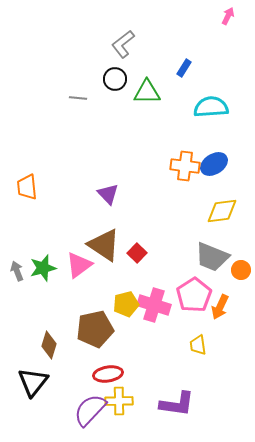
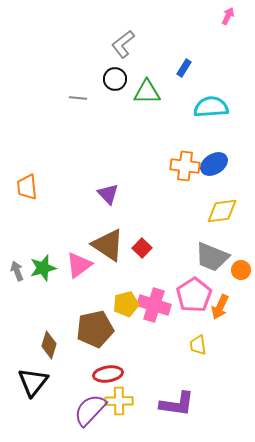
brown triangle: moved 4 px right
red square: moved 5 px right, 5 px up
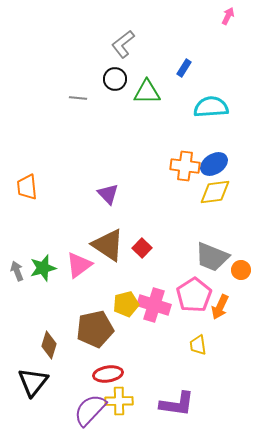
yellow diamond: moved 7 px left, 19 px up
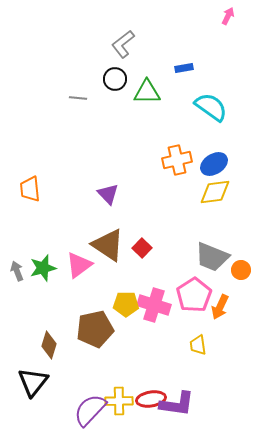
blue rectangle: rotated 48 degrees clockwise
cyan semicircle: rotated 40 degrees clockwise
orange cross: moved 8 px left, 6 px up; rotated 20 degrees counterclockwise
orange trapezoid: moved 3 px right, 2 px down
yellow pentagon: rotated 15 degrees clockwise
red ellipse: moved 43 px right, 25 px down
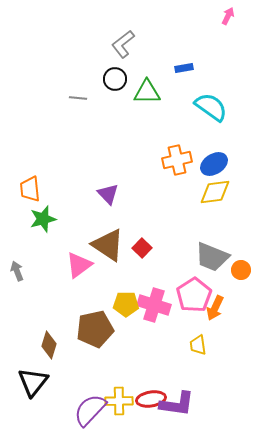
green star: moved 49 px up
orange arrow: moved 5 px left, 1 px down
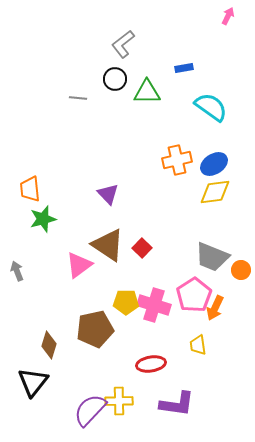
yellow pentagon: moved 2 px up
red ellipse: moved 35 px up
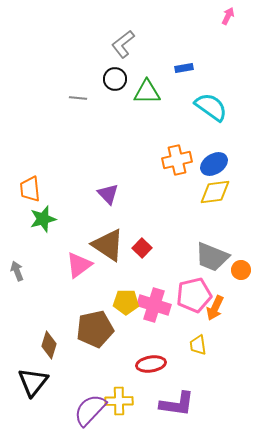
pink pentagon: rotated 20 degrees clockwise
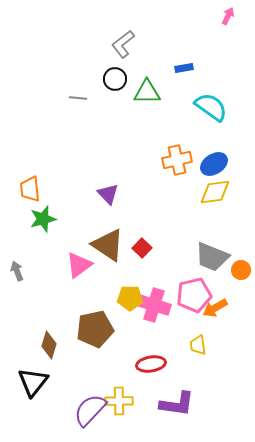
yellow pentagon: moved 4 px right, 4 px up
orange arrow: rotated 35 degrees clockwise
